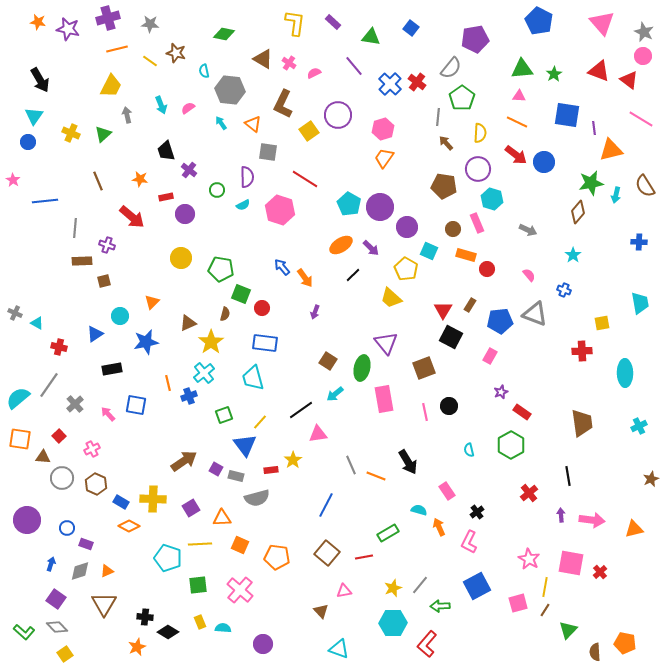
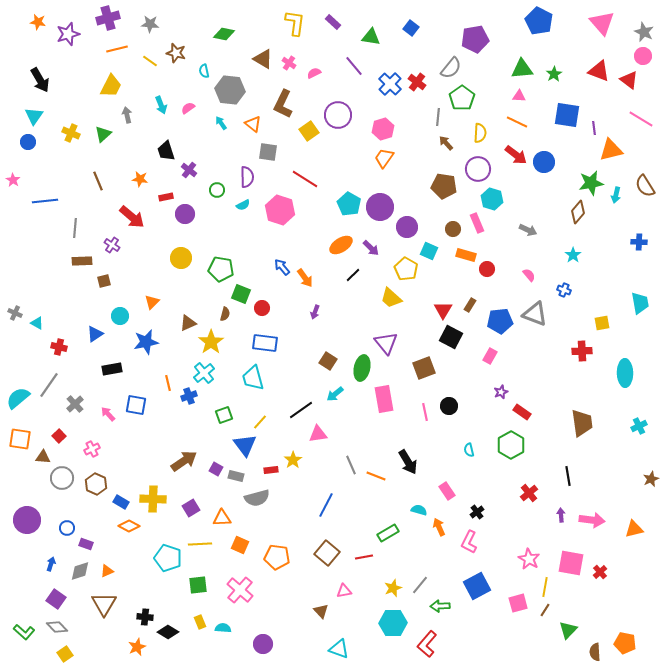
purple star at (68, 29): moved 5 px down; rotated 30 degrees counterclockwise
purple cross at (107, 245): moved 5 px right; rotated 14 degrees clockwise
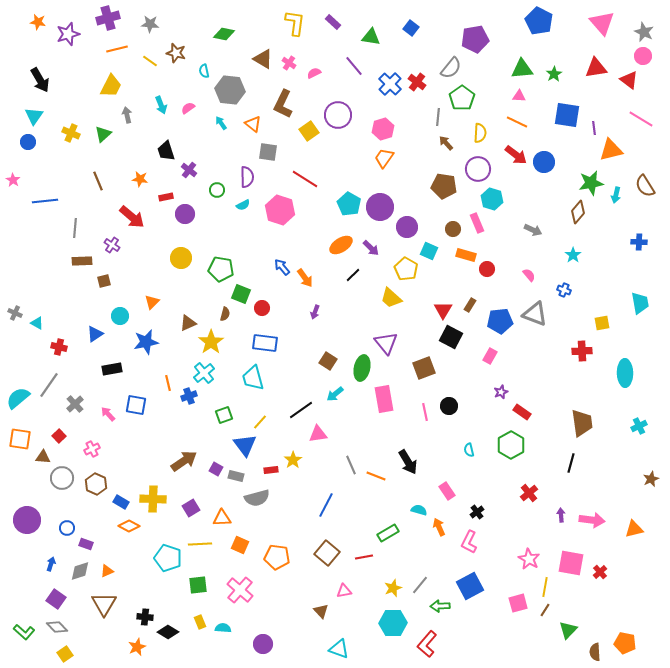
red triangle at (599, 71): moved 3 px left, 3 px up; rotated 30 degrees counterclockwise
gray arrow at (528, 230): moved 5 px right
black line at (568, 476): moved 3 px right, 13 px up; rotated 24 degrees clockwise
blue square at (477, 586): moved 7 px left
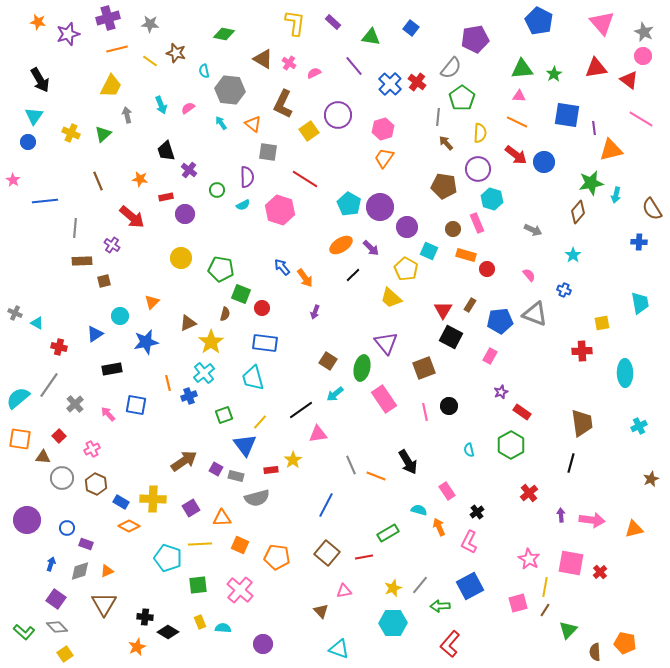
brown semicircle at (645, 186): moved 7 px right, 23 px down
pink rectangle at (384, 399): rotated 24 degrees counterclockwise
red L-shape at (427, 644): moved 23 px right
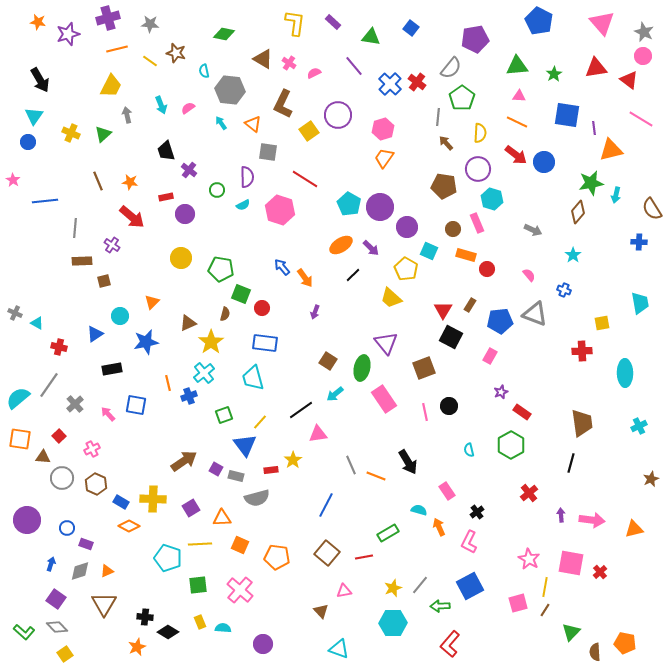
green triangle at (522, 69): moved 5 px left, 3 px up
orange star at (140, 179): moved 10 px left, 3 px down
green triangle at (568, 630): moved 3 px right, 2 px down
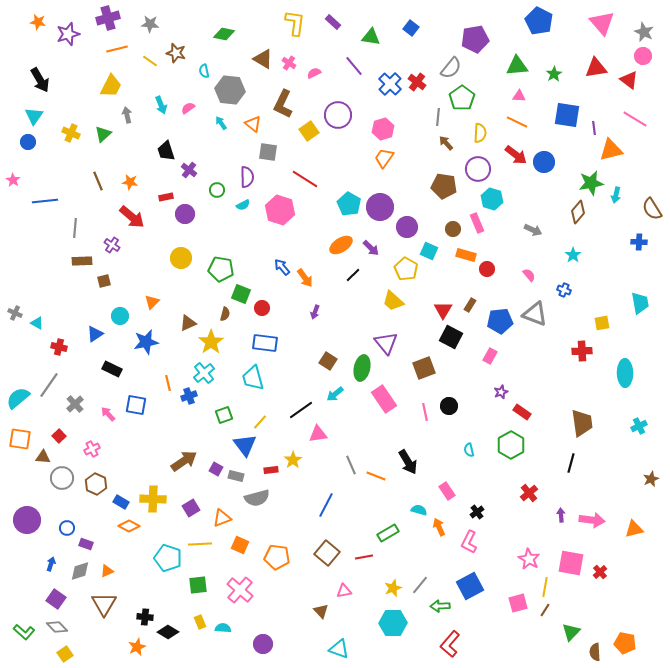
pink line at (641, 119): moved 6 px left
yellow trapezoid at (391, 298): moved 2 px right, 3 px down
black rectangle at (112, 369): rotated 36 degrees clockwise
orange triangle at (222, 518): rotated 18 degrees counterclockwise
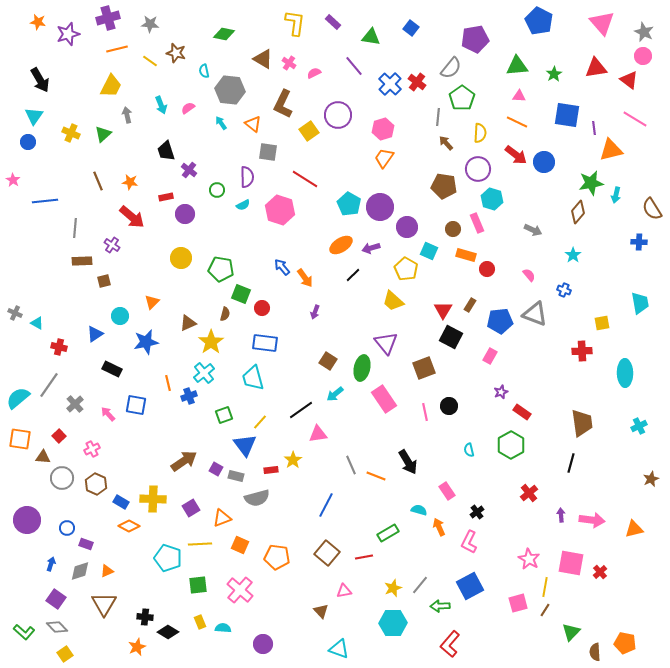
purple arrow at (371, 248): rotated 120 degrees clockwise
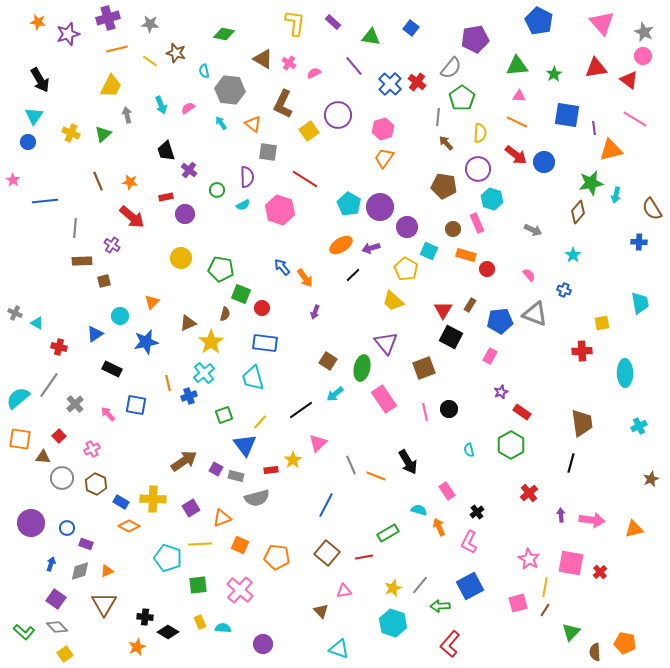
black circle at (449, 406): moved 3 px down
pink triangle at (318, 434): moved 9 px down; rotated 36 degrees counterclockwise
purple circle at (27, 520): moved 4 px right, 3 px down
cyan hexagon at (393, 623): rotated 20 degrees clockwise
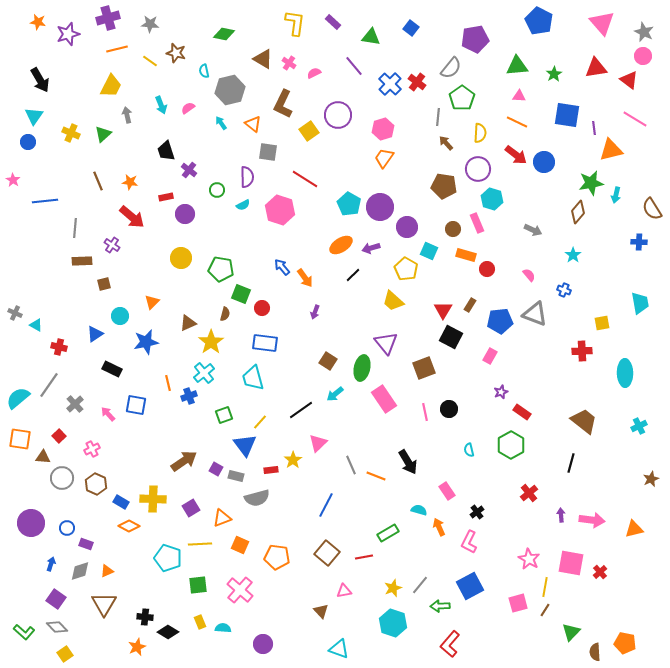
gray hexagon at (230, 90): rotated 20 degrees counterclockwise
brown square at (104, 281): moved 3 px down
cyan triangle at (37, 323): moved 1 px left, 2 px down
brown trapezoid at (582, 423): moved 2 px right, 2 px up; rotated 44 degrees counterclockwise
